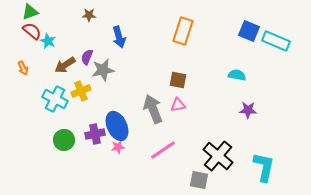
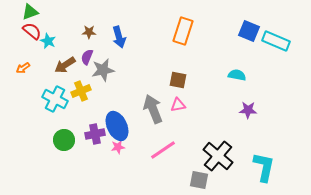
brown star: moved 17 px down
orange arrow: rotated 80 degrees clockwise
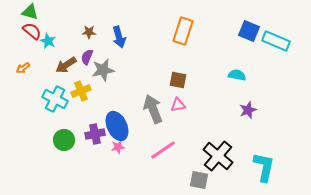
green triangle: rotated 36 degrees clockwise
brown arrow: moved 1 px right
purple star: rotated 24 degrees counterclockwise
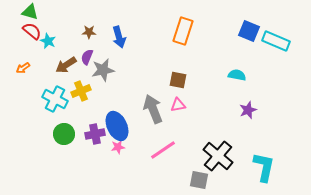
green circle: moved 6 px up
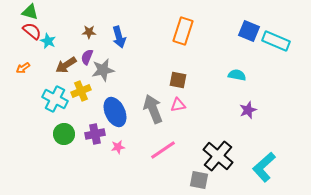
blue ellipse: moved 2 px left, 14 px up
cyan L-shape: rotated 144 degrees counterclockwise
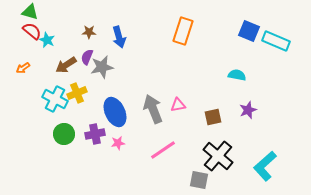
cyan star: moved 1 px left, 1 px up
gray star: moved 1 px left, 3 px up
brown square: moved 35 px right, 37 px down; rotated 24 degrees counterclockwise
yellow cross: moved 4 px left, 2 px down
pink star: moved 4 px up
cyan L-shape: moved 1 px right, 1 px up
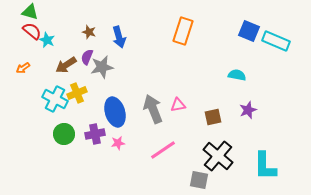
brown star: rotated 16 degrees clockwise
blue ellipse: rotated 8 degrees clockwise
cyan L-shape: rotated 48 degrees counterclockwise
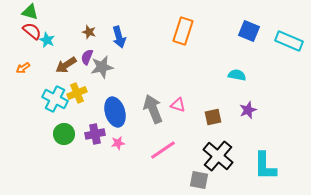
cyan rectangle: moved 13 px right
pink triangle: rotated 28 degrees clockwise
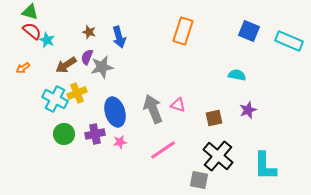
brown square: moved 1 px right, 1 px down
pink star: moved 2 px right, 1 px up
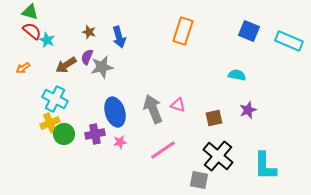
yellow cross: moved 27 px left, 30 px down
